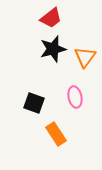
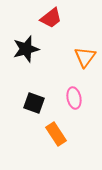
black star: moved 27 px left
pink ellipse: moved 1 px left, 1 px down
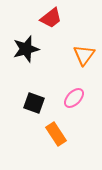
orange triangle: moved 1 px left, 2 px up
pink ellipse: rotated 55 degrees clockwise
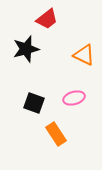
red trapezoid: moved 4 px left, 1 px down
orange triangle: rotated 40 degrees counterclockwise
pink ellipse: rotated 30 degrees clockwise
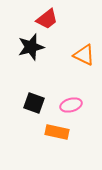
black star: moved 5 px right, 2 px up
pink ellipse: moved 3 px left, 7 px down
orange rectangle: moved 1 px right, 2 px up; rotated 45 degrees counterclockwise
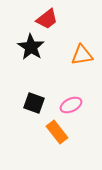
black star: rotated 24 degrees counterclockwise
orange triangle: moved 2 px left; rotated 35 degrees counterclockwise
pink ellipse: rotated 10 degrees counterclockwise
orange rectangle: rotated 40 degrees clockwise
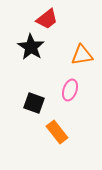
pink ellipse: moved 1 px left, 15 px up; rotated 45 degrees counterclockwise
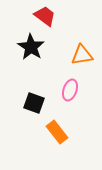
red trapezoid: moved 2 px left, 3 px up; rotated 105 degrees counterclockwise
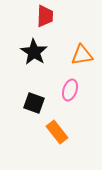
red trapezoid: rotated 55 degrees clockwise
black star: moved 3 px right, 5 px down
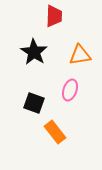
red trapezoid: moved 9 px right
orange triangle: moved 2 px left
orange rectangle: moved 2 px left
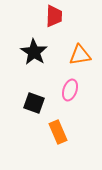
orange rectangle: moved 3 px right; rotated 15 degrees clockwise
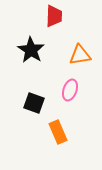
black star: moved 3 px left, 2 px up
